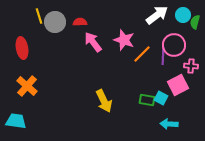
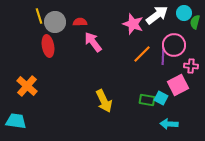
cyan circle: moved 1 px right, 2 px up
pink star: moved 9 px right, 16 px up
red ellipse: moved 26 px right, 2 px up
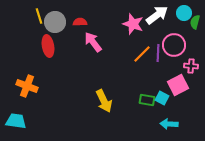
purple line: moved 5 px left, 3 px up
orange cross: rotated 20 degrees counterclockwise
cyan square: moved 1 px right
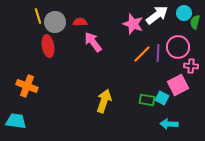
yellow line: moved 1 px left
pink circle: moved 4 px right, 2 px down
yellow arrow: rotated 135 degrees counterclockwise
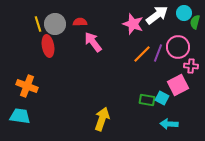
yellow line: moved 8 px down
gray circle: moved 2 px down
purple line: rotated 18 degrees clockwise
yellow arrow: moved 2 px left, 18 px down
cyan trapezoid: moved 4 px right, 5 px up
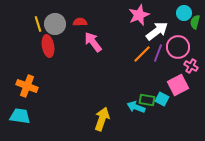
white arrow: moved 16 px down
pink star: moved 6 px right, 9 px up; rotated 30 degrees clockwise
pink cross: rotated 24 degrees clockwise
cyan square: moved 1 px down
cyan arrow: moved 33 px left, 17 px up; rotated 18 degrees clockwise
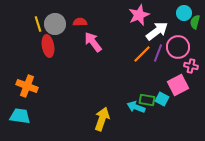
pink cross: rotated 16 degrees counterclockwise
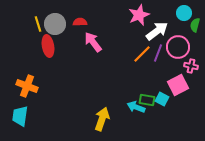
green semicircle: moved 3 px down
cyan trapezoid: rotated 90 degrees counterclockwise
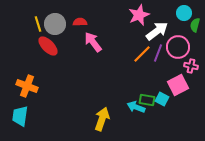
red ellipse: rotated 35 degrees counterclockwise
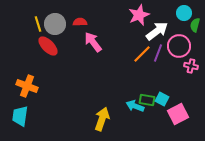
pink circle: moved 1 px right, 1 px up
pink square: moved 29 px down
cyan arrow: moved 1 px left, 1 px up
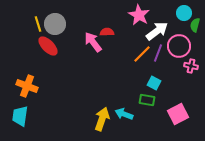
pink star: rotated 20 degrees counterclockwise
red semicircle: moved 27 px right, 10 px down
cyan square: moved 8 px left, 16 px up
cyan arrow: moved 11 px left, 8 px down
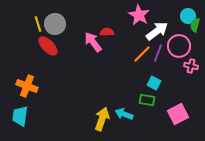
cyan circle: moved 4 px right, 3 px down
